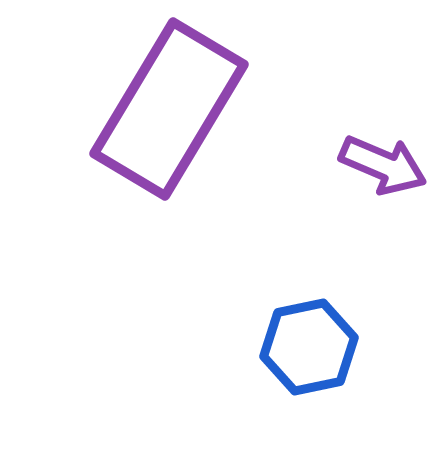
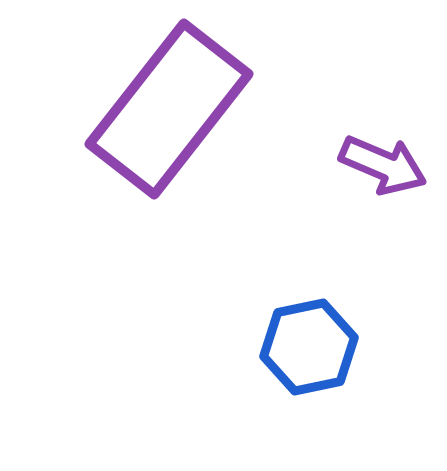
purple rectangle: rotated 7 degrees clockwise
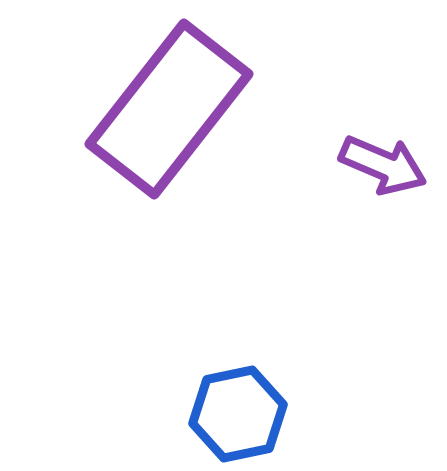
blue hexagon: moved 71 px left, 67 px down
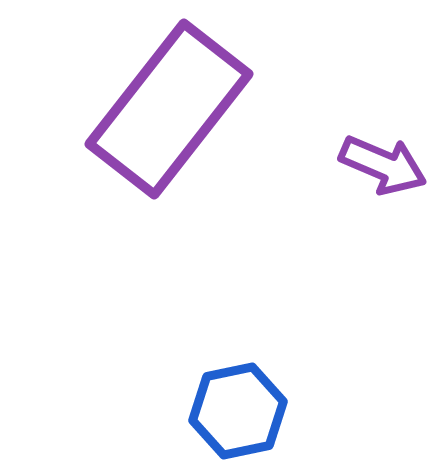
blue hexagon: moved 3 px up
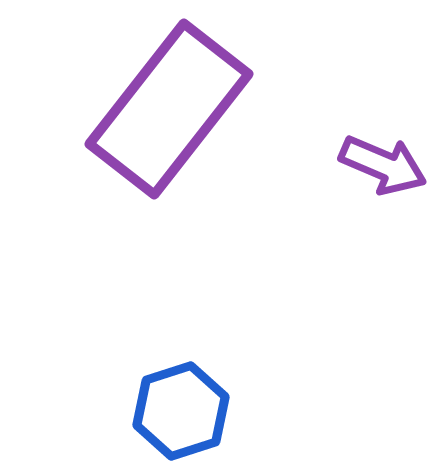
blue hexagon: moved 57 px left; rotated 6 degrees counterclockwise
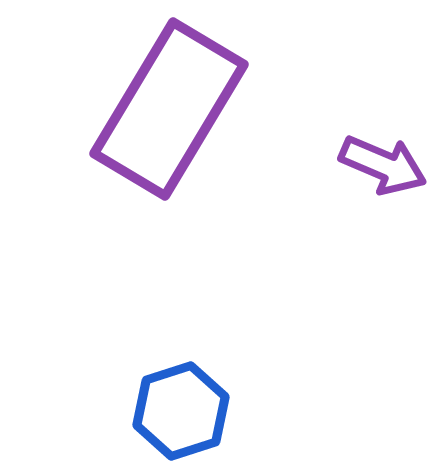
purple rectangle: rotated 7 degrees counterclockwise
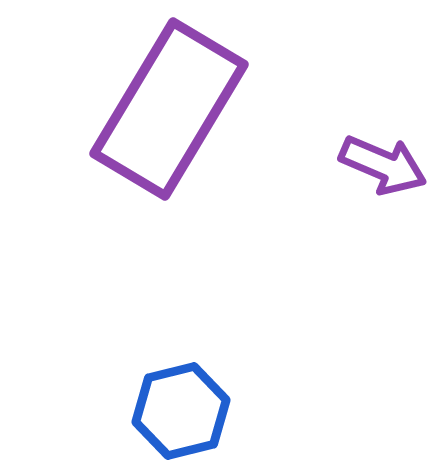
blue hexagon: rotated 4 degrees clockwise
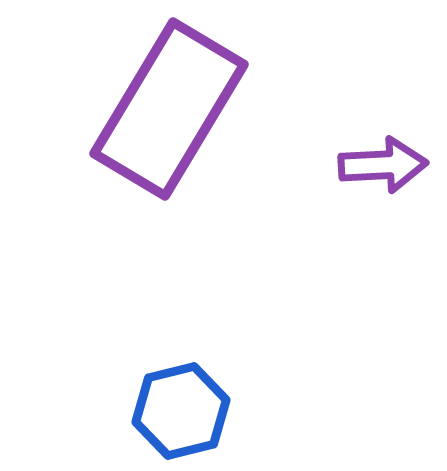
purple arrow: rotated 26 degrees counterclockwise
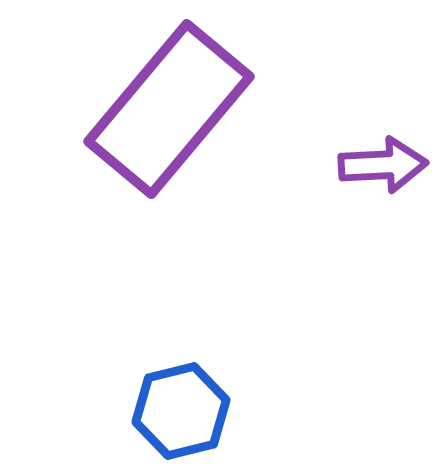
purple rectangle: rotated 9 degrees clockwise
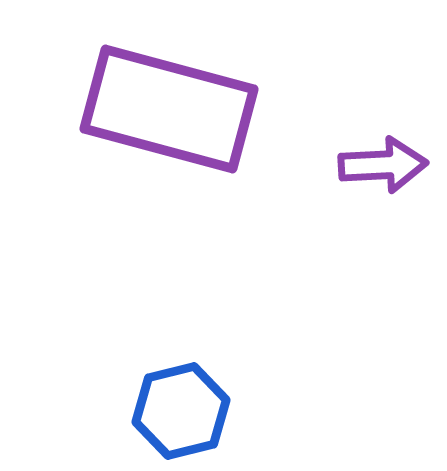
purple rectangle: rotated 65 degrees clockwise
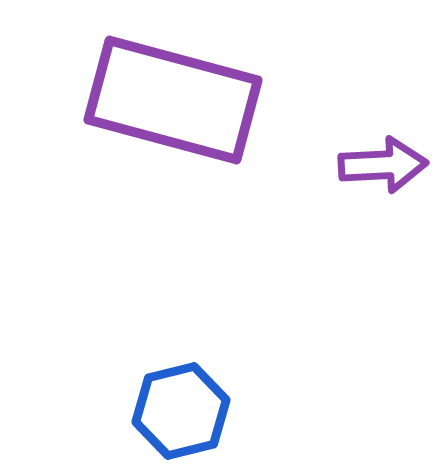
purple rectangle: moved 4 px right, 9 px up
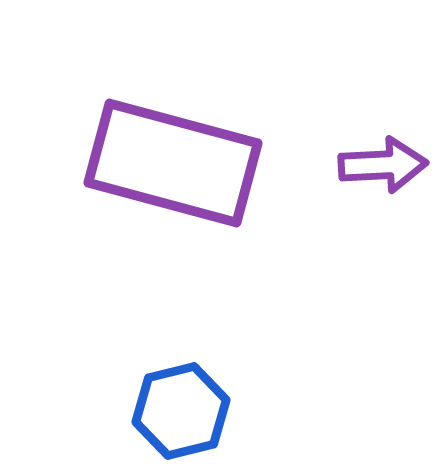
purple rectangle: moved 63 px down
